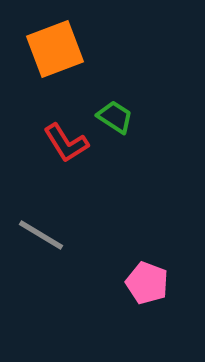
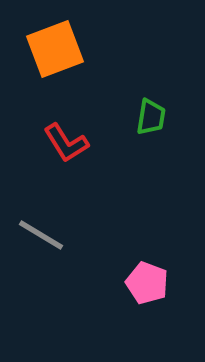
green trapezoid: moved 36 px right; rotated 66 degrees clockwise
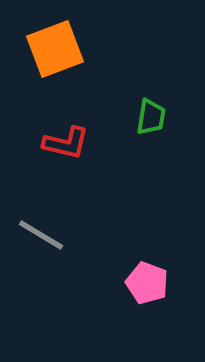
red L-shape: rotated 45 degrees counterclockwise
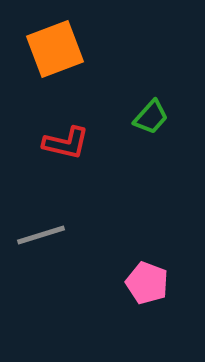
green trapezoid: rotated 33 degrees clockwise
gray line: rotated 48 degrees counterclockwise
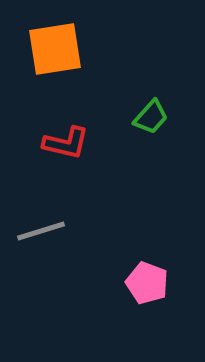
orange square: rotated 12 degrees clockwise
gray line: moved 4 px up
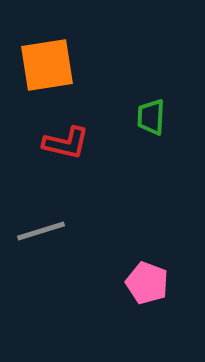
orange square: moved 8 px left, 16 px down
green trapezoid: rotated 141 degrees clockwise
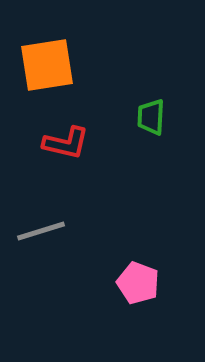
pink pentagon: moved 9 px left
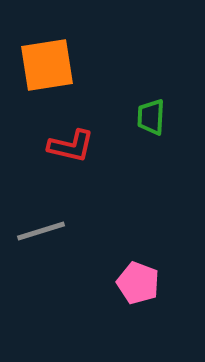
red L-shape: moved 5 px right, 3 px down
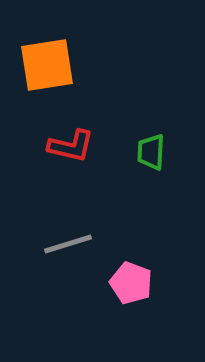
green trapezoid: moved 35 px down
gray line: moved 27 px right, 13 px down
pink pentagon: moved 7 px left
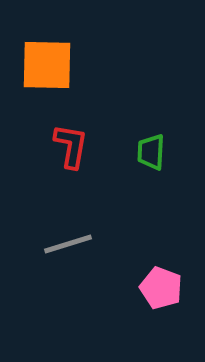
orange square: rotated 10 degrees clockwise
red L-shape: rotated 93 degrees counterclockwise
pink pentagon: moved 30 px right, 5 px down
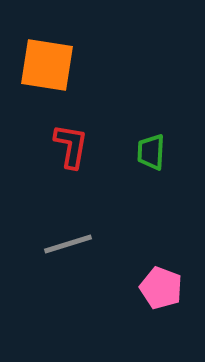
orange square: rotated 8 degrees clockwise
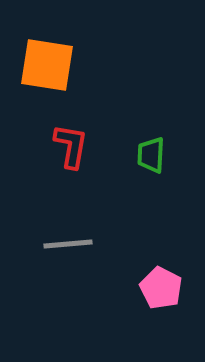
green trapezoid: moved 3 px down
gray line: rotated 12 degrees clockwise
pink pentagon: rotated 6 degrees clockwise
